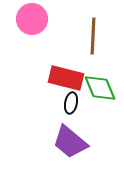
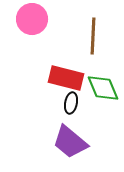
green diamond: moved 3 px right
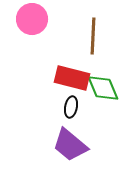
red rectangle: moved 6 px right
black ellipse: moved 4 px down
purple trapezoid: moved 3 px down
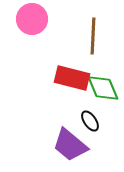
black ellipse: moved 19 px right, 14 px down; rotated 45 degrees counterclockwise
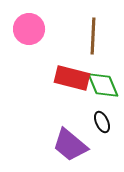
pink circle: moved 3 px left, 10 px down
green diamond: moved 3 px up
black ellipse: moved 12 px right, 1 px down; rotated 10 degrees clockwise
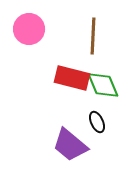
black ellipse: moved 5 px left
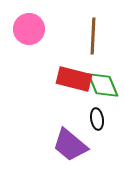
red rectangle: moved 2 px right, 1 px down
black ellipse: moved 3 px up; rotated 15 degrees clockwise
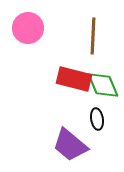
pink circle: moved 1 px left, 1 px up
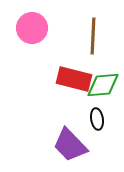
pink circle: moved 4 px right
green diamond: rotated 72 degrees counterclockwise
purple trapezoid: rotated 6 degrees clockwise
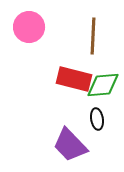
pink circle: moved 3 px left, 1 px up
